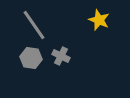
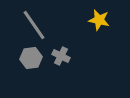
yellow star: rotated 10 degrees counterclockwise
gray hexagon: rotated 15 degrees counterclockwise
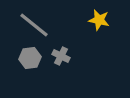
gray line: rotated 16 degrees counterclockwise
gray hexagon: moved 1 px left
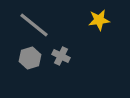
yellow star: rotated 20 degrees counterclockwise
gray hexagon: rotated 10 degrees counterclockwise
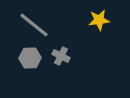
gray hexagon: rotated 15 degrees clockwise
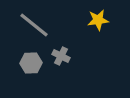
yellow star: moved 1 px left
gray hexagon: moved 1 px right, 5 px down
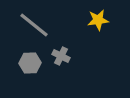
gray hexagon: moved 1 px left
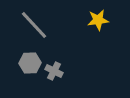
gray line: rotated 8 degrees clockwise
gray cross: moved 7 px left, 15 px down
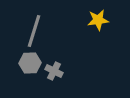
gray line: moved 6 px down; rotated 60 degrees clockwise
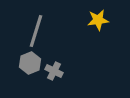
gray line: moved 2 px right
gray hexagon: rotated 20 degrees counterclockwise
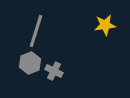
yellow star: moved 7 px right, 5 px down
